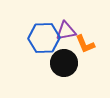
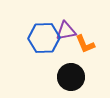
black circle: moved 7 px right, 14 px down
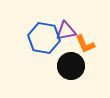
blue hexagon: rotated 12 degrees clockwise
black circle: moved 11 px up
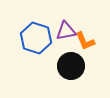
blue hexagon: moved 8 px left; rotated 8 degrees clockwise
orange L-shape: moved 3 px up
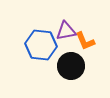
blue hexagon: moved 5 px right, 7 px down; rotated 12 degrees counterclockwise
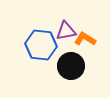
orange L-shape: moved 2 px up; rotated 145 degrees clockwise
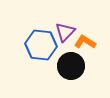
purple triangle: moved 1 px left, 1 px down; rotated 35 degrees counterclockwise
orange L-shape: moved 3 px down
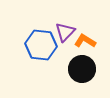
orange L-shape: moved 1 px up
black circle: moved 11 px right, 3 px down
